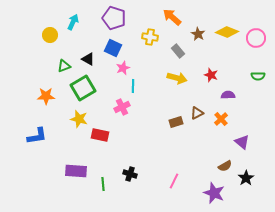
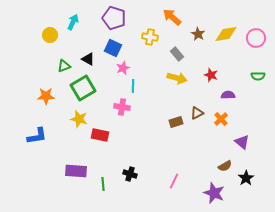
yellow diamond: moved 1 px left, 2 px down; rotated 30 degrees counterclockwise
gray rectangle: moved 1 px left, 3 px down
pink cross: rotated 35 degrees clockwise
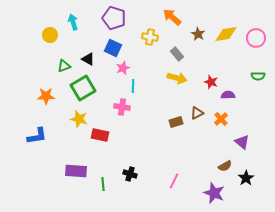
cyan arrow: rotated 42 degrees counterclockwise
red star: moved 7 px down
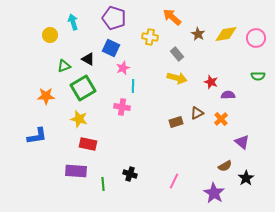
blue square: moved 2 px left
red rectangle: moved 12 px left, 9 px down
purple star: rotated 10 degrees clockwise
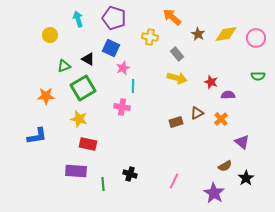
cyan arrow: moved 5 px right, 3 px up
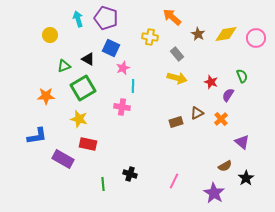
purple pentagon: moved 8 px left
green semicircle: moved 16 px left; rotated 112 degrees counterclockwise
purple semicircle: rotated 56 degrees counterclockwise
purple rectangle: moved 13 px left, 12 px up; rotated 25 degrees clockwise
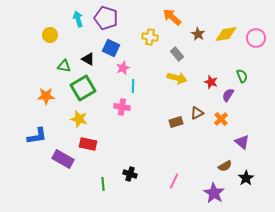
green triangle: rotated 32 degrees clockwise
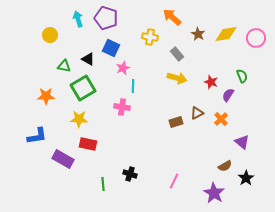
yellow star: rotated 12 degrees counterclockwise
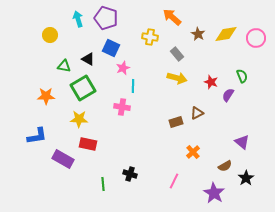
orange cross: moved 28 px left, 33 px down
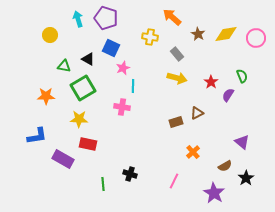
red star: rotated 16 degrees clockwise
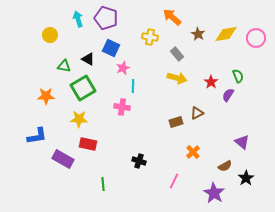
green semicircle: moved 4 px left
black cross: moved 9 px right, 13 px up
